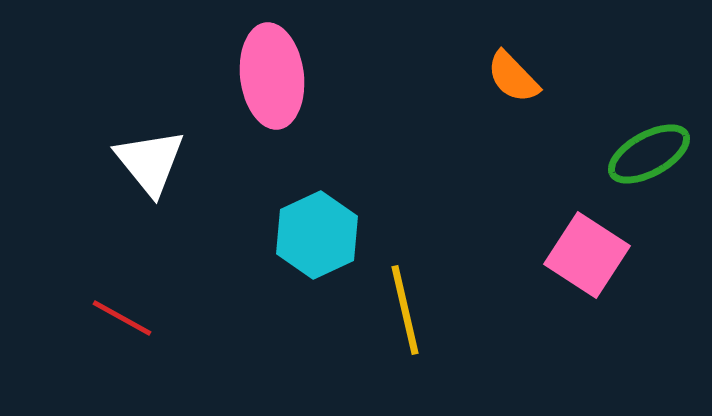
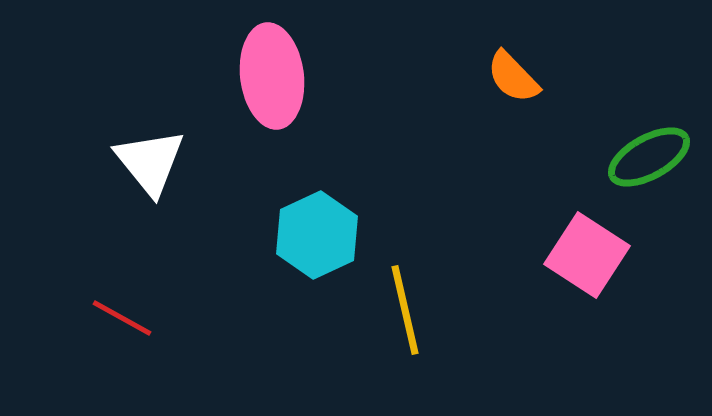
green ellipse: moved 3 px down
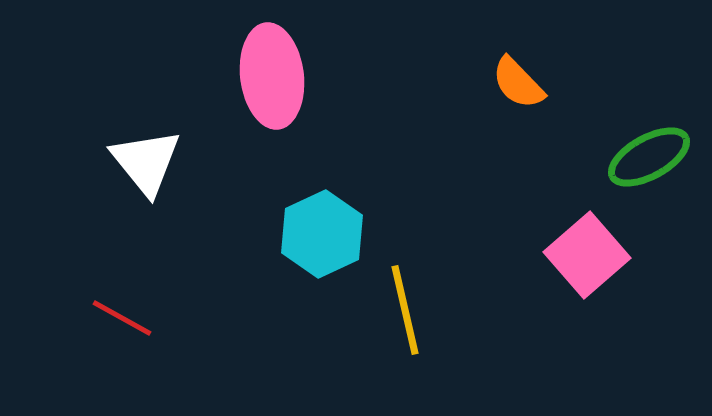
orange semicircle: moved 5 px right, 6 px down
white triangle: moved 4 px left
cyan hexagon: moved 5 px right, 1 px up
pink square: rotated 16 degrees clockwise
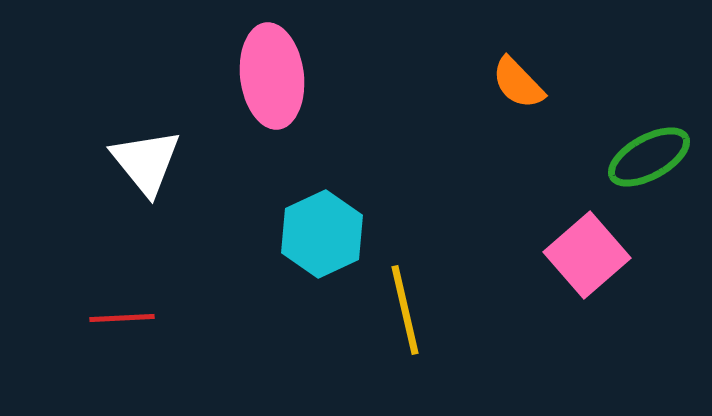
red line: rotated 32 degrees counterclockwise
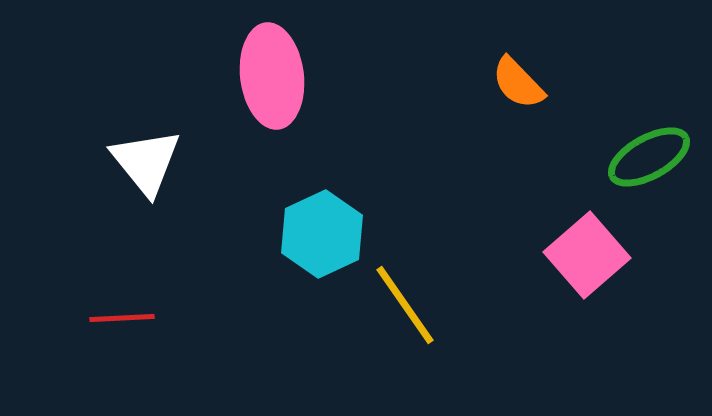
yellow line: moved 5 px up; rotated 22 degrees counterclockwise
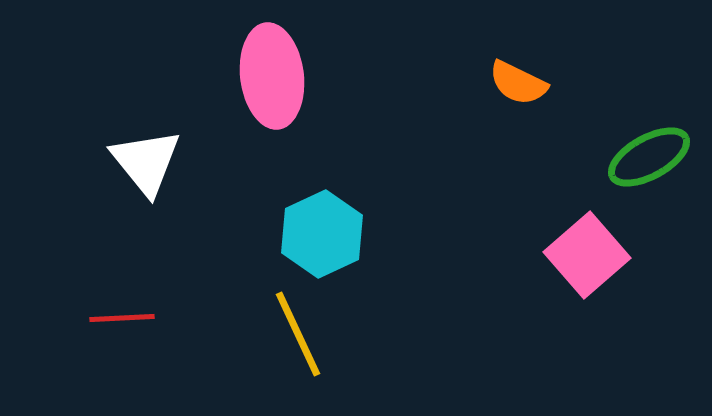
orange semicircle: rotated 20 degrees counterclockwise
yellow line: moved 107 px left, 29 px down; rotated 10 degrees clockwise
